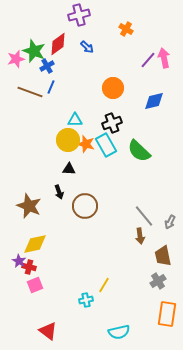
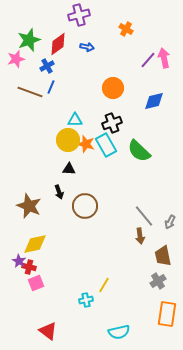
blue arrow: rotated 32 degrees counterclockwise
green star: moved 5 px left, 11 px up; rotated 30 degrees clockwise
pink square: moved 1 px right, 2 px up
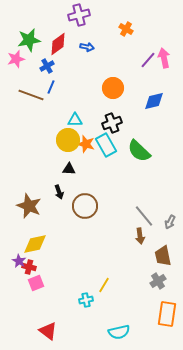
green star: rotated 10 degrees clockwise
brown line: moved 1 px right, 3 px down
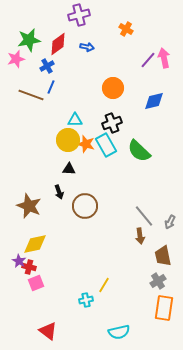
orange rectangle: moved 3 px left, 6 px up
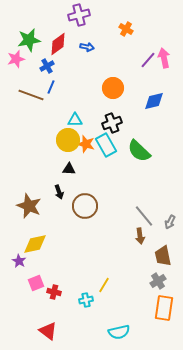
red cross: moved 25 px right, 25 px down
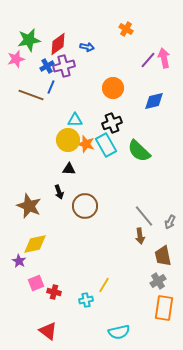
purple cross: moved 15 px left, 51 px down
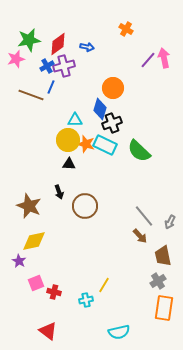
blue diamond: moved 54 px left, 8 px down; rotated 60 degrees counterclockwise
cyan rectangle: moved 1 px left; rotated 35 degrees counterclockwise
black triangle: moved 5 px up
brown arrow: rotated 35 degrees counterclockwise
yellow diamond: moved 1 px left, 3 px up
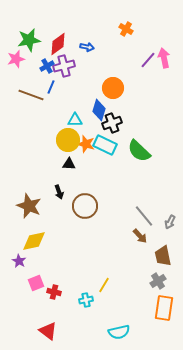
blue diamond: moved 1 px left, 1 px down
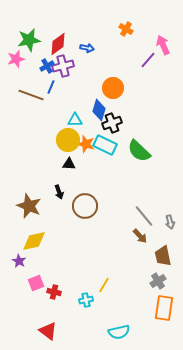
blue arrow: moved 1 px down
pink arrow: moved 1 px left, 13 px up; rotated 12 degrees counterclockwise
purple cross: moved 1 px left
gray arrow: rotated 40 degrees counterclockwise
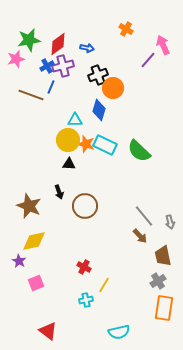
black cross: moved 14 px left, 48 px up
red cross: moved 30 px right, 25 px up; rotated 16 degrees clockwise
